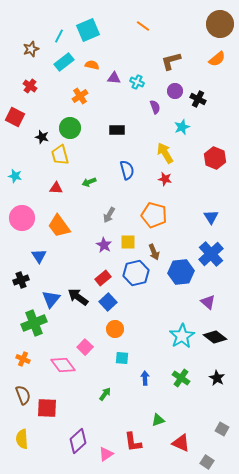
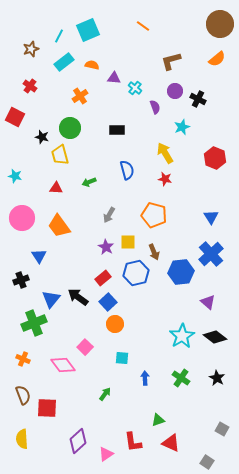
cyan cross at (137, 82): moved 2 px left, 6 px down; rotated 16 degrees clockwise
purple star at (104, 245): moved 2 px right, 2 px down
orange circle at (115, 329): moved 5 px up
red triangle at (181, 443): moved 10 px left
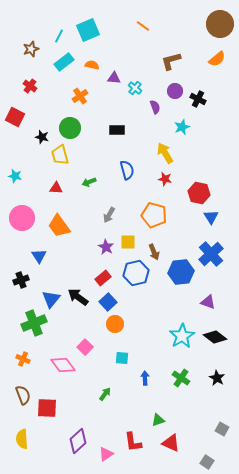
red hexagon at (215, 158): moved 16 px left, 35 px down; rotated 10 degrees counterclockwise
purple triangle at (208, 302): rotated 21 degrees counterclockwise
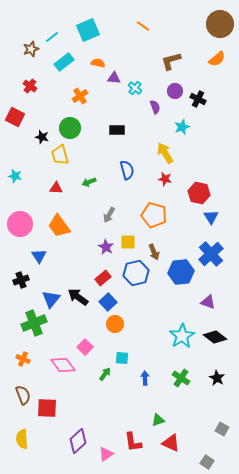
cyan line at (59, 36): moved 7 px left, 1 px down; rotated 24 degrees clockwise
orange semicircle at (92, 65): moved 6 px right, 2 px up
pink circle at (22, 218): moved 2 px left, 6 px down
green arrow at (105, 394): moved 20 px up
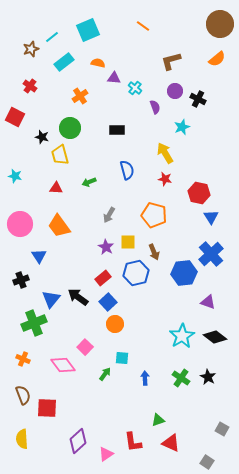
blue hexagon at (181, 272): moved 3 px right, 1 px down
black star at (217, 378): moved 9 px left, 1 px up
